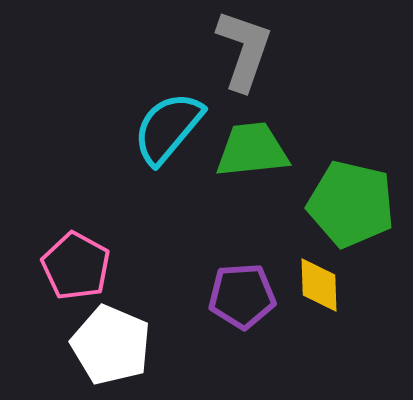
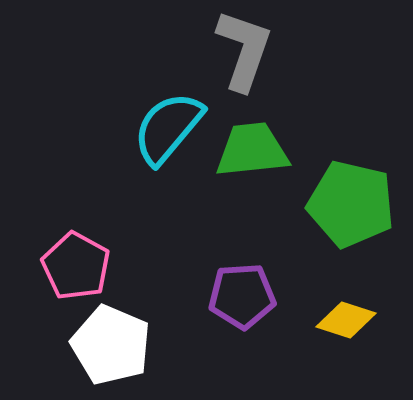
yellow diamond: moved 27 px right, 35 px down; rotated 70 degrees counterclockwise
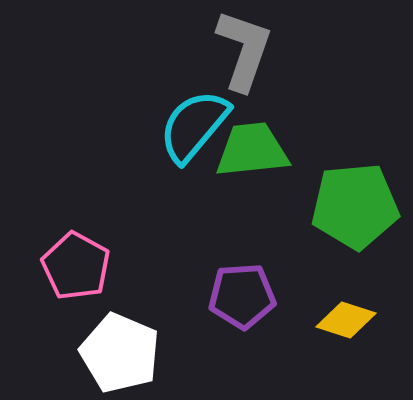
cyan semicircle: moved 26 px right, 2 px up
green pentagon: moved 4 px right, 2 px down; rotated 18 degrees counterclockwise
white pentagon: moved 9 px right, 8 px down
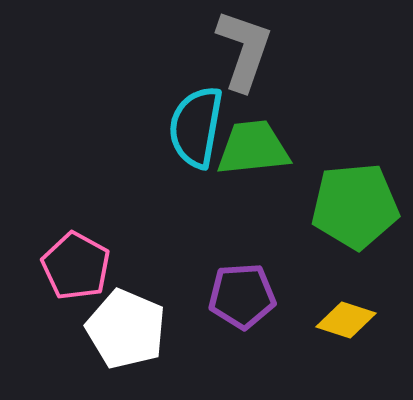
cyan semicircle: moved 2 px right, 1 px down; rotated 30 degrees counterclockwise
green trapezoid: moved 1 px right, 2 px up
white pentagon: moved 6 px right, 24 px up
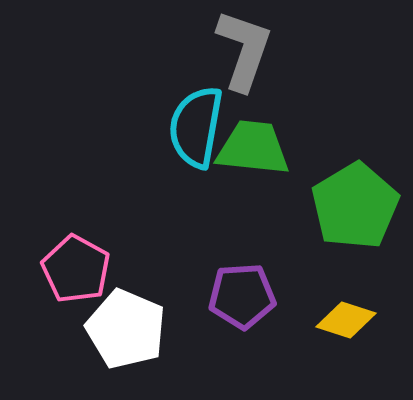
green trapezoid: rotated 12 degrees clockwise
green pentagon: rotated 26 degrees counterclockwise
pink pentagon: moved 3 px down
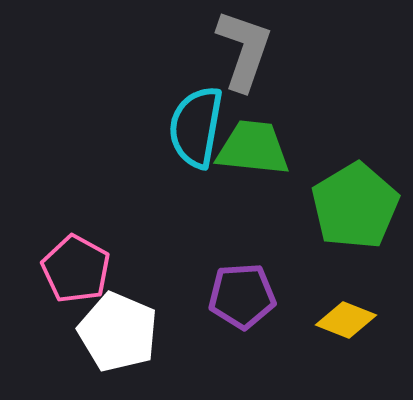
yellow diamond: rotated 4 degrees clockwise
white pentagon: moved 8 px left, 3 px down
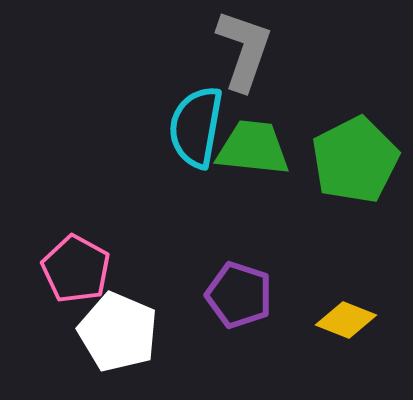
green pentagon: moved 46 px up; rotated 4 degrees clockwise
purple pentagon: moved 3 px left, 1 px up; rotated 22 degrees clockwise
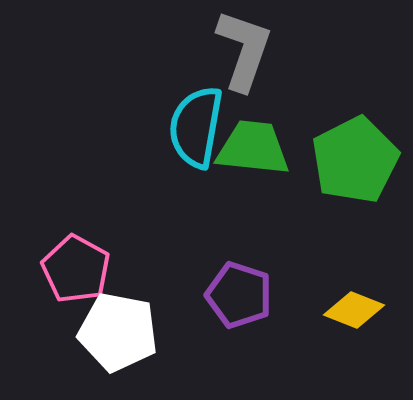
yellow diamond: moved 8 px right, 10 px up
white pentagon: rotated 12 degrees counterclockwise
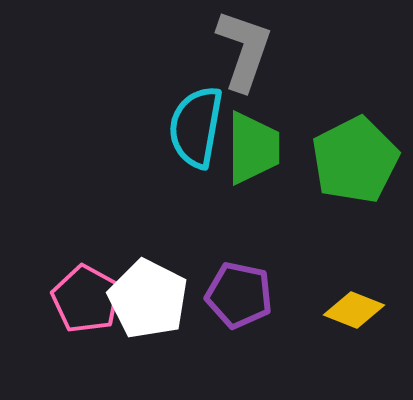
green trapezoid: rotated 84 degrees clockwise
pink pentagon: moved 10 px right, 30 px down
purple pentagon: rotated 6 degrees counterclockwise
white pentagon: moved 30 px right, 33 px up; rotated 16 degrees clockwise
